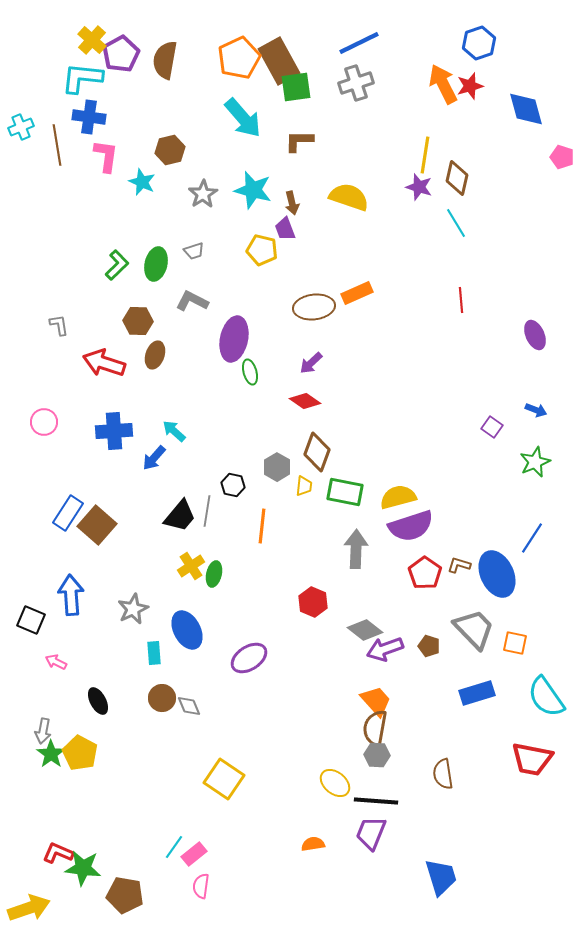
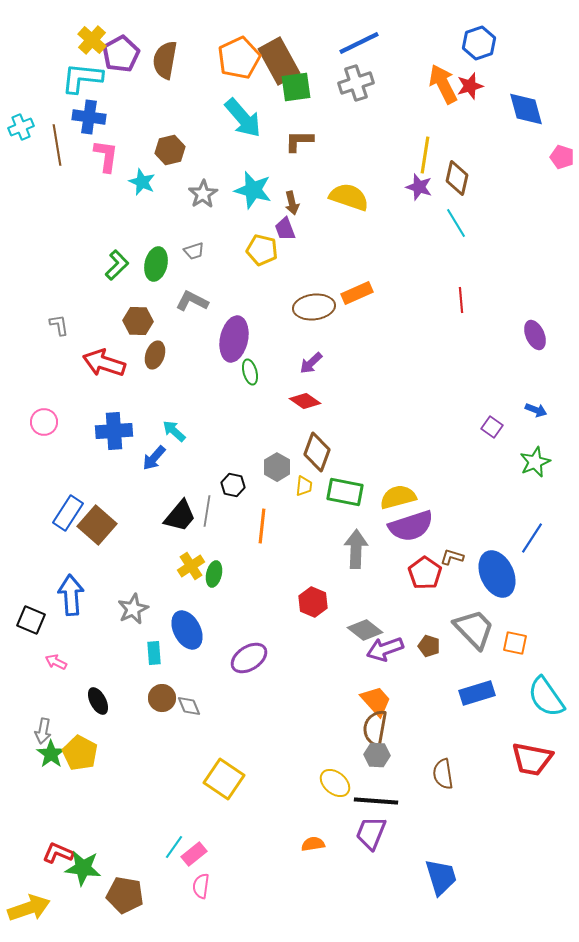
brown L-shape at (459, 565): moved 7 px left, 8 px up
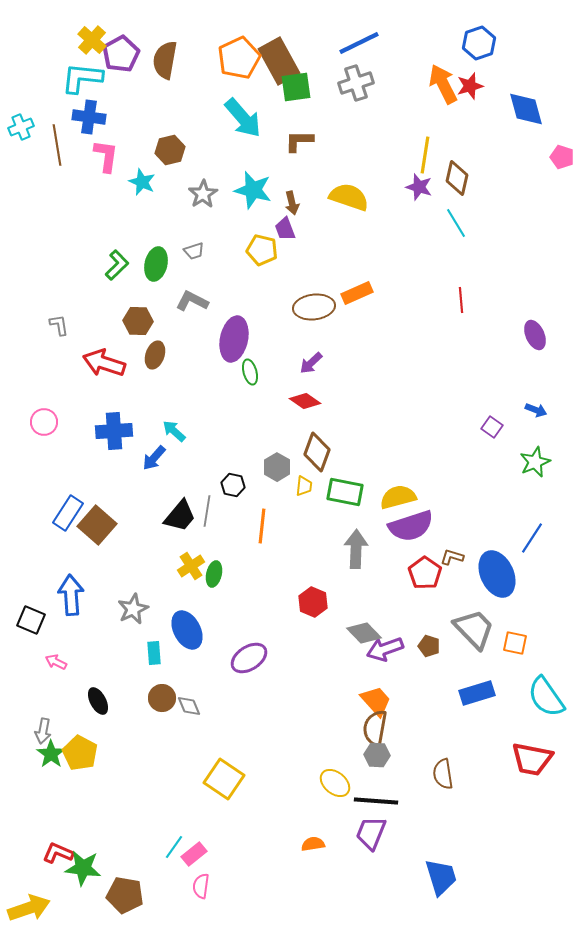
gray diamond at (365, 630): moved 1 px left, 3 px down; rotated 8 degrees clockwise
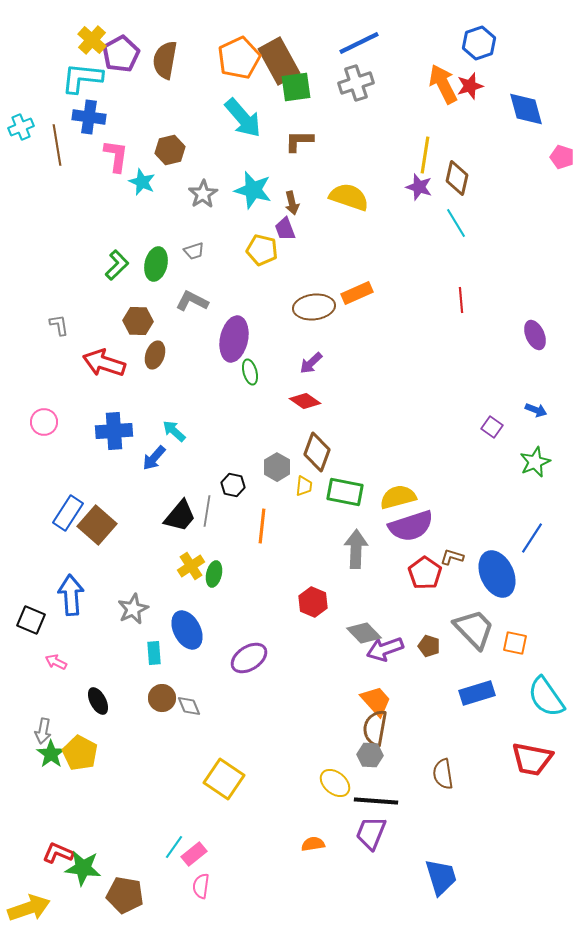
pink L-shape at (106, 156): moved 10 px right
gray hexagon at (377, 755): moved 7 px left
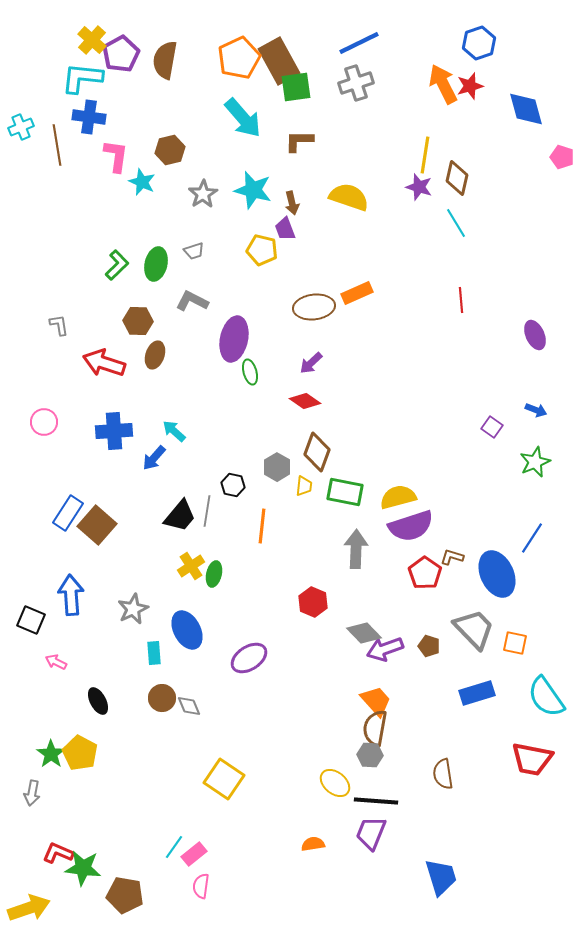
gray arrow at (43, 731): moved 11 px left, 62 px down
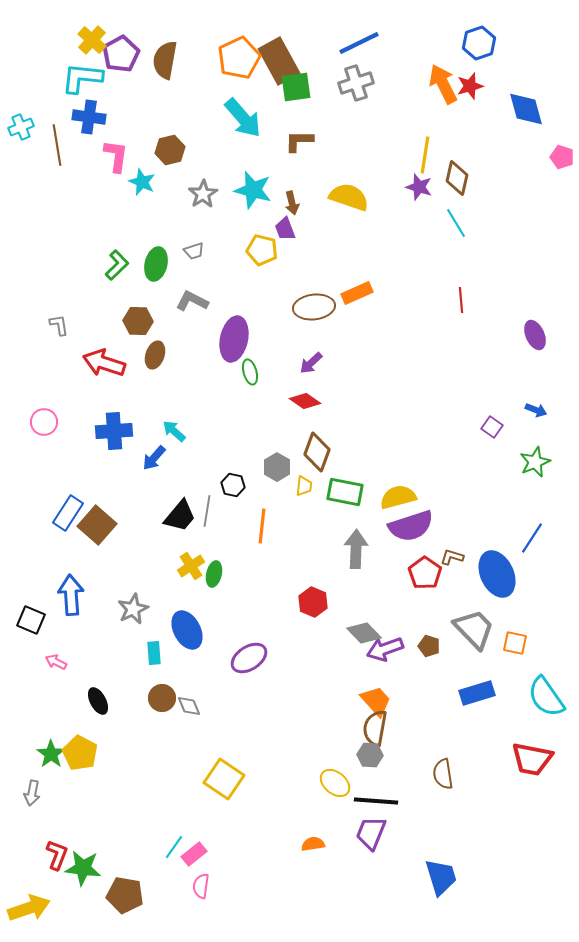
red L-shape at (58, 853): moved 1 px left, 2 px down; rotated 88 degrees clockwise
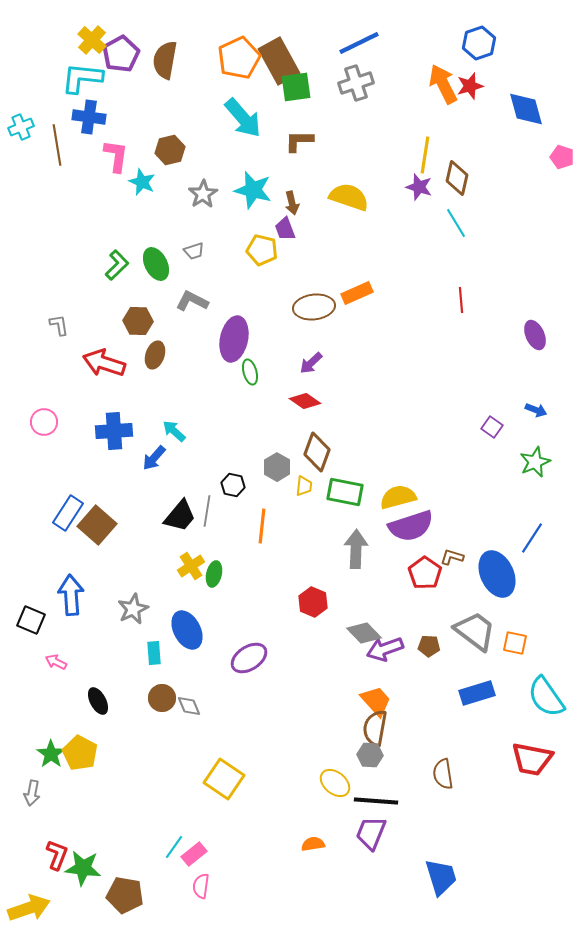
green ellipse at (156, 264): rotated 40 degrees counterclockwise
gray trapezoid at (474, 629): moved 1 px right, 2 px down; rotated 9 degrees counterclockwise
brown pentagon at (429, 646): rotated 15 degrees counterclockwise
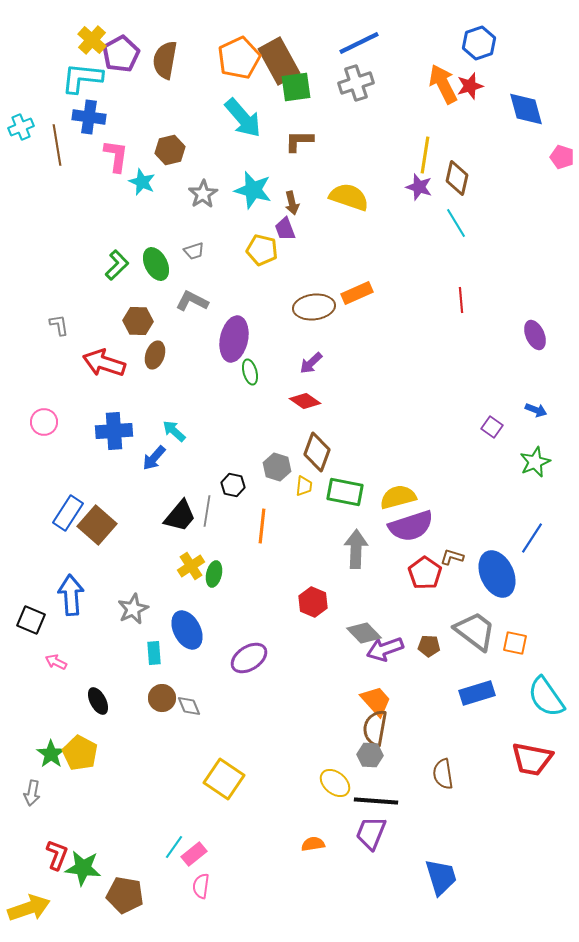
gray hexagon at (277, 467): rotated 12 degrees counterclockwise
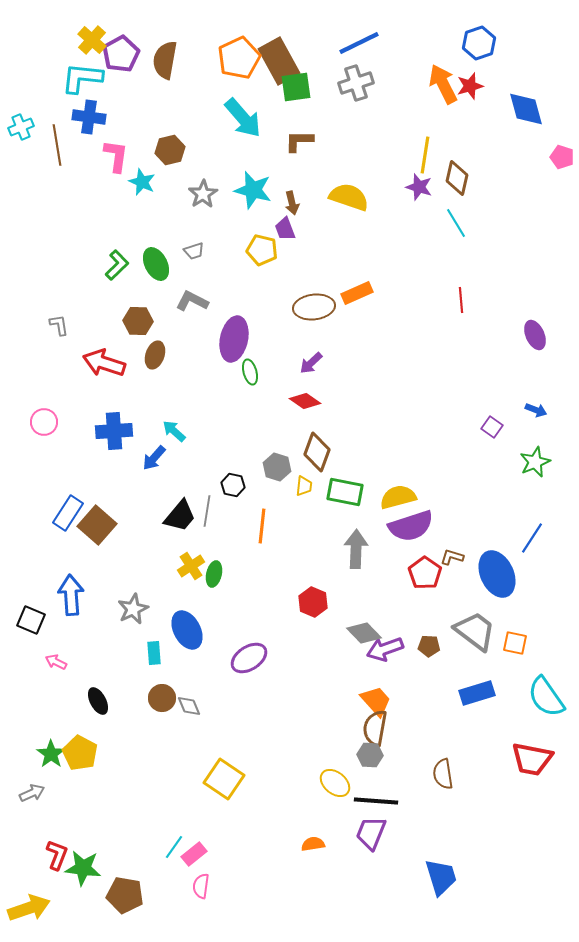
gray arrow at (32, 793): rotated 125 degrees counterclockwise
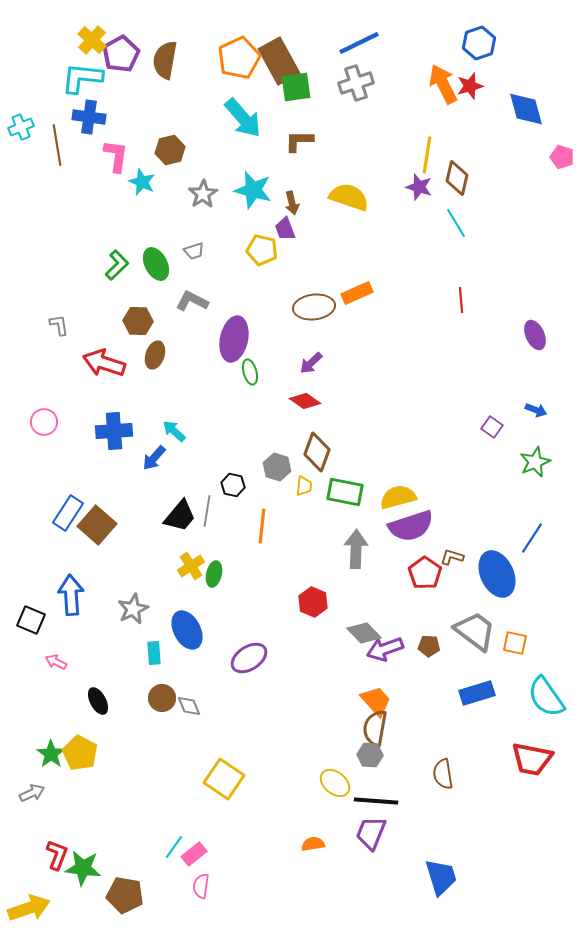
yellow line at (425, 155): moved 2 px right
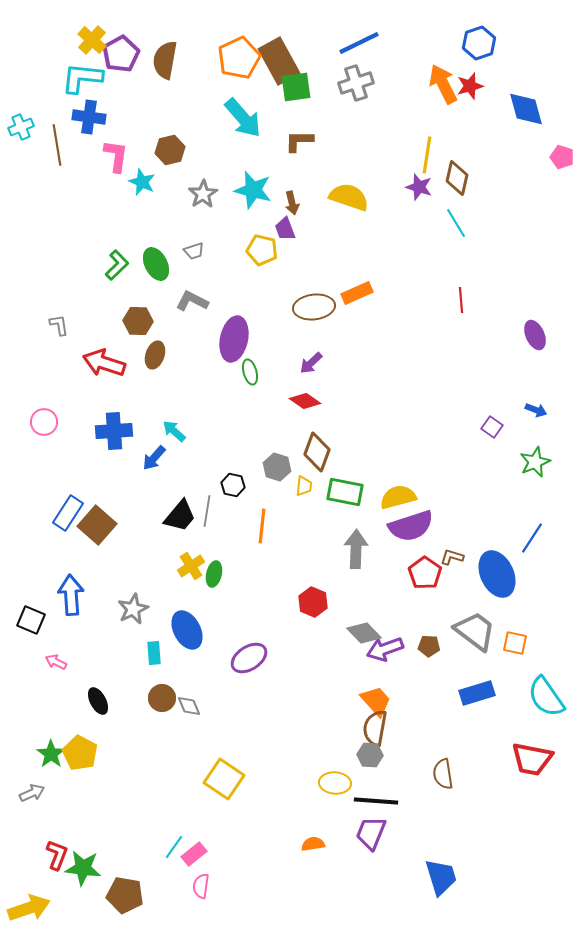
yellow ellipse at (335, 783): rotated 36 degrees counterclockwise
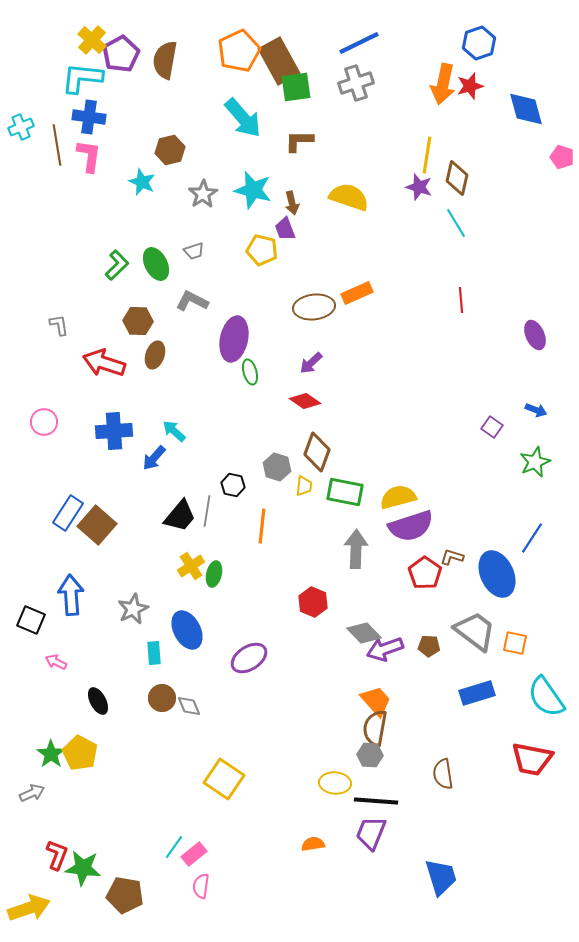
orange pentagon at (239, 58): moved 7 px up
orange arrow at (443, 84): rotated 141 degrees counterclockwise
pink L-shape at (116, 156): moved 27 px left
